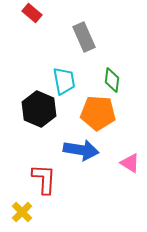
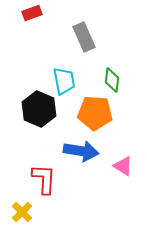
red rectangle: rotated 60 degrees counterclockwise
orange pentagon: moved 3 px left
blue arrow: moved 1 px down
pink triangle: moved 7 px left, 3 px down
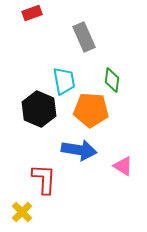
orange pentagon: moved 4 px left, 3 px up
blue arrow: moved 2 px left, 1 px up
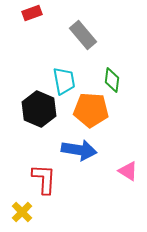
gray rectangle: moved 1 px left, 2 px up; rotated 16 degrees counterclockwise
pink triangle: moved 5 px right, 5 px down
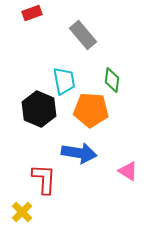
blue arrow: moved 3 px down
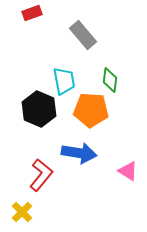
green diamond: moved 2 px left
red L-shape: moved 3 px left, 4 px up; rotated 36 degrees clockwise
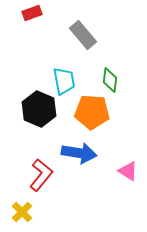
orange pentagon: moved 1 px right, 2 px down
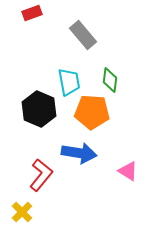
cyan trapezoid: moved 5 px right, 1 px down
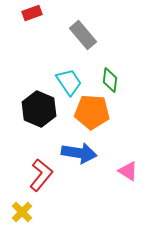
cyan trapezoid: rotated 24 degrees counterclockwise
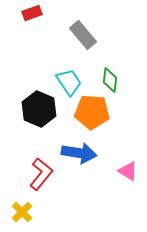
red L-shape: moved 1 px up
